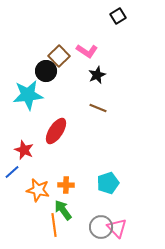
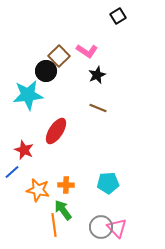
cyan pentagon: rotated 15 degrees clockwise
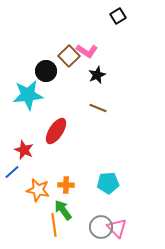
brown square: moved 10 px right
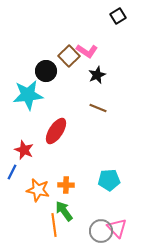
blue line: rotated 21 degrees counterclockwise
cyan pentagon: moved 1 px right, 3 px up
green arrow: moved 1 px right, 1 px down
gray circle: moved 4 px down
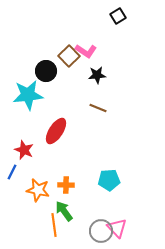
pink L-shape: moved 1 px left
black star: rotated 18 degrees clockwise
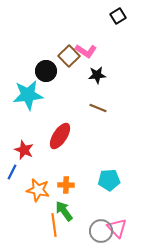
red ellipse: moved 4 px right, 5 px down
